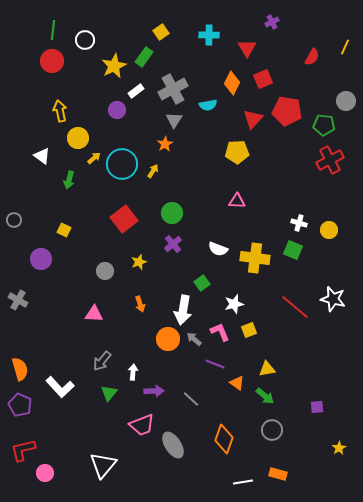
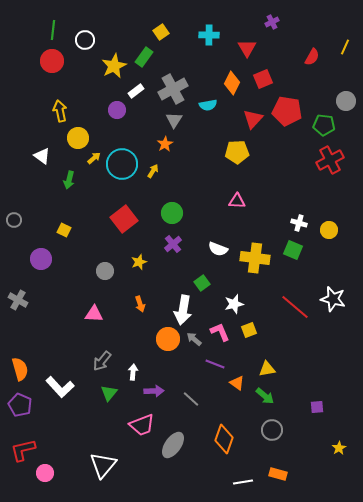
gray ellipse at (173, 445): rotated 68 degrees clockwise
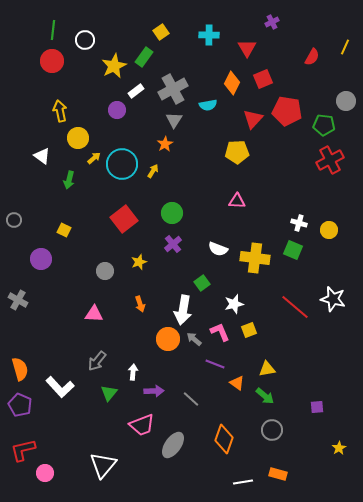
gray arrow at (102, 361): moved 5 px left
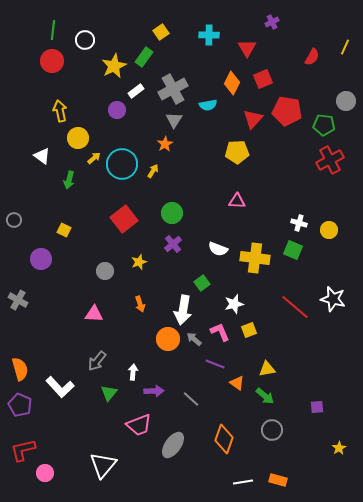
pink trapezoid at (142, 425): moved 3 px left
orange rectangle at (278, 474): moved 6 px down
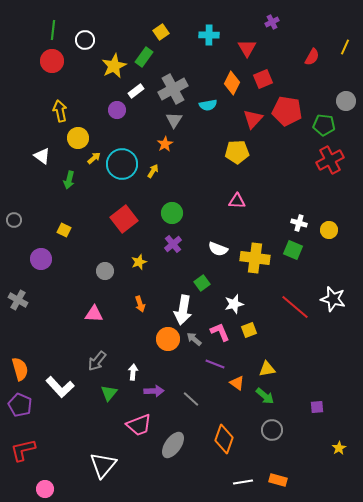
pink circle at (45, 473): moved 16 px down
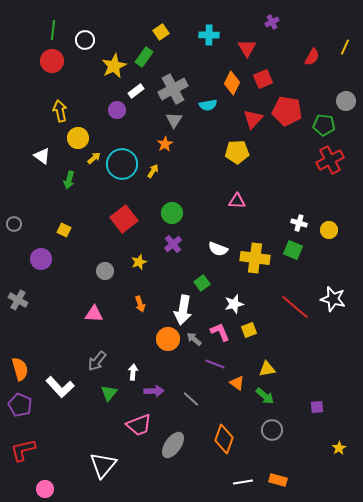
gray circle at (14, 220): moved 4 px down
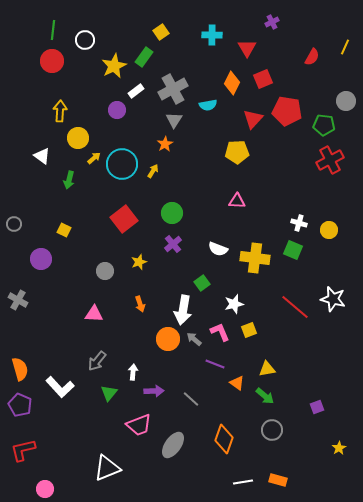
cyan cross at (209, 35): moved 3 px right
yellow arrow at (60, 111): rotated 15 degrees clockwise
purple square at (317, 407): rotated 16 degrees counterclockwise
white triangle at (103, 465): moved 4 px right, 3 px down; rotated 28 degrees clockwise
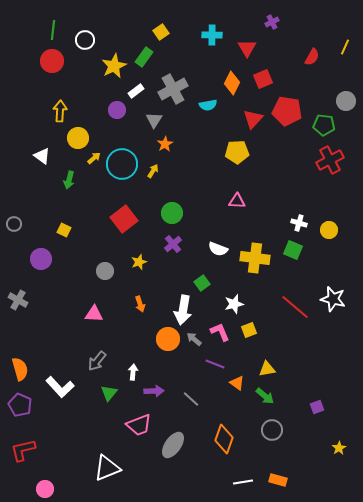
gray triangle at (174, 120): moved 20 px left
